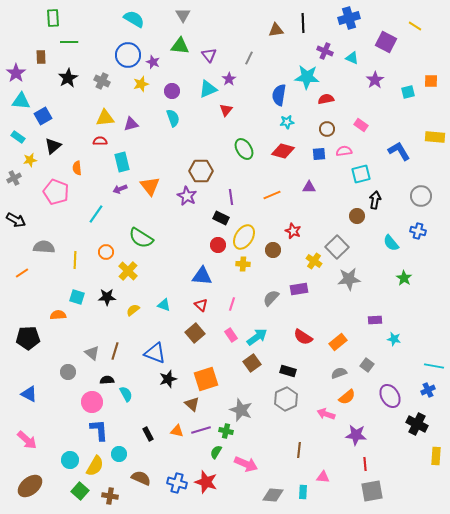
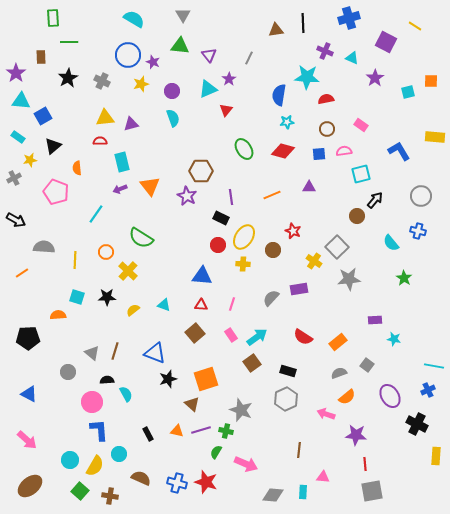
purple star at (375, 80): moved 2 px up
black arrow at (375, 200): rotated 30 degrees clockwise
red triangle at (201, 305): rotated 40 degrees counterclockwise
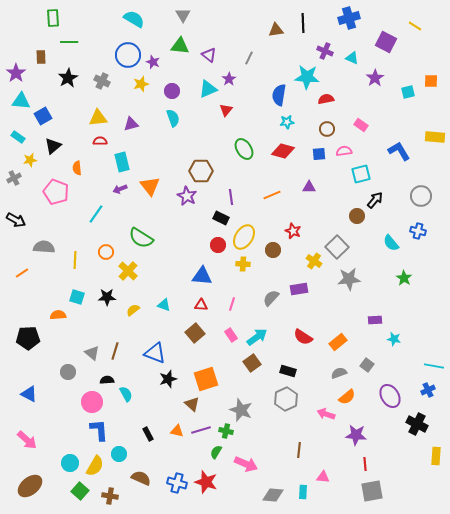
purple triangle at (209, 55): rotated 14 degrees counterclockwise
yellow triangle at (105, 118): moved 7 px left
cyan circle at (70, 460): moved 3 px down
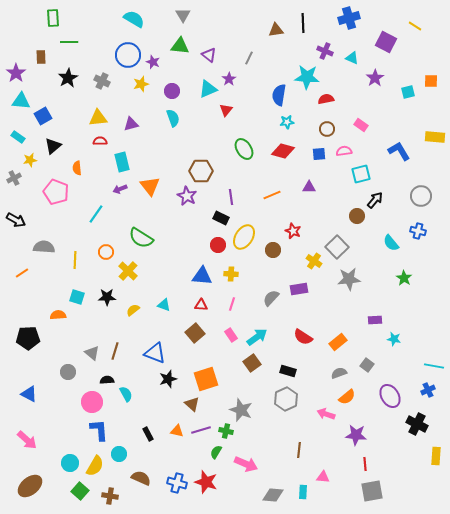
yellow cross at (243, 264): moved 12 px left, 10 px down
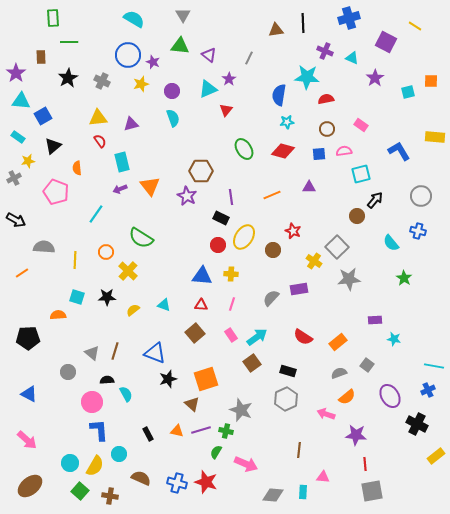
red semicircle at (100, 141): rotated 56 degrees clockwise
yellow star at (30, 160): moved 2 px left, 1 px down
yellow rectangle at (436, 456): rotated 48 degrees clockwise
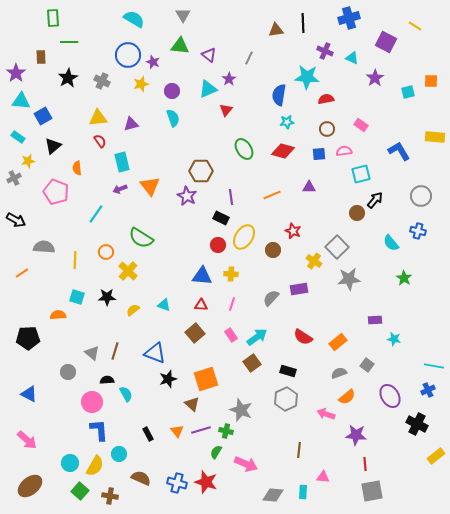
brown circle at (357, 216): moved 3 px up
orange triangle at (177, 431): rotated 40 degrees clockwise
